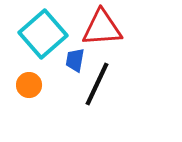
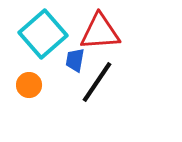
red triangle: moved 2 px left, 4 px down
black line: moved 2 px up; rotated 9 degrees clockwise
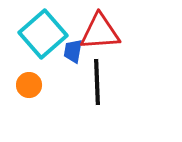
blue trapezoid: moved 2 px left, 9 px up
black line: rotated 36 degrees counterclockwise
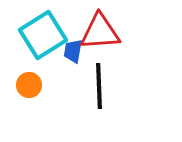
cyan square: moved 1 px down; rotated 9 degrees clockwise
black line: moved 2 px right, 4 px down
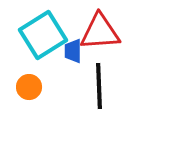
blue trapezoid: rotated 10 degrees counterclockwise
orange circle: moved 2 px down
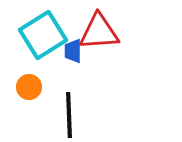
red triangle: moved 1 px left
black line: moved 30 px left, 29 px down
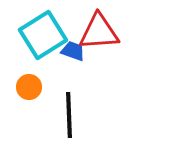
blue trapezoid: rotated 110 degrees clockwise
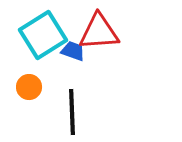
black line: moved 3 px right, 3 px up
